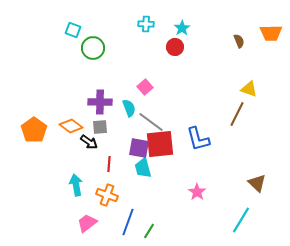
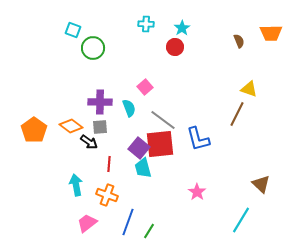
gray line: moved 12 px right, 2 px up
purple square: rotated 30 degrees clockwise
brown triangle: moved 4 px right, 1 px down
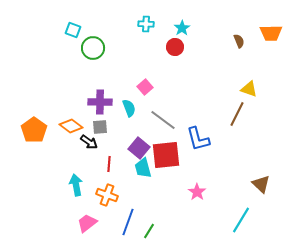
red square: moved 6 px right, 11 px down
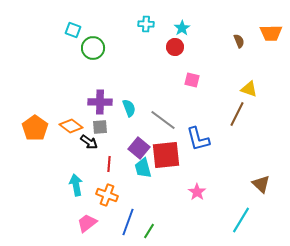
pink square: moved 47 px right, 7 px up; rotated 35 degrees counterclockwise
orange pentagon: moved 1 px right, 2 px up
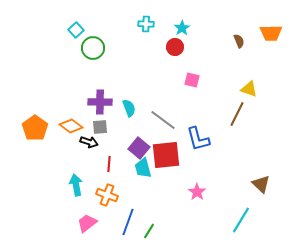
cyan square: moved 3 px right; rotated 28 degrees clockwise
black arrow: rotated 18 degrees counterclockwise
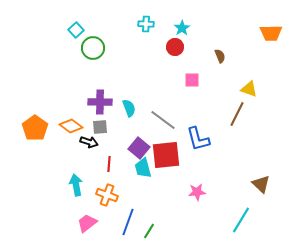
brown semicircle: moved 19 px left, 15 px down
pink square: rotated 14 degrees counterclockwise
pink star: rotated 30 degrees clockwise
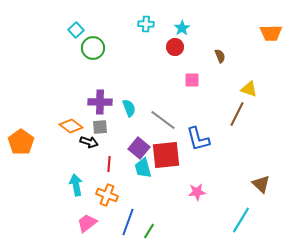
orange pentagon: moved 14 px left, 14 px down
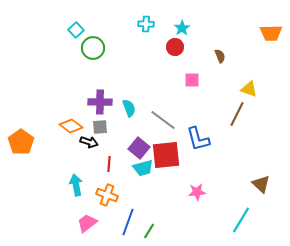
cyan trapezoid: rotated 90 degrees counterclockwise
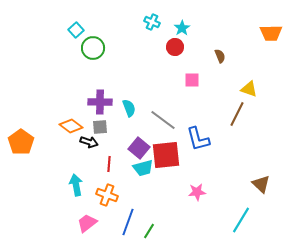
cyan cross: moved 6 px right, 2 px up; rotated 21 degrees clockwise
